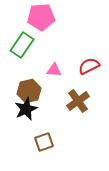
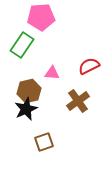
pink triangle: moved 2 px left, 3 px down
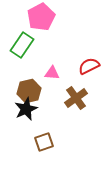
pink pentagon: rotated 24 degrees counterclockwise
brown cross: moved 2 px left, 3 px up
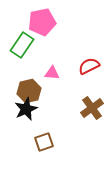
pink pentagon: moved 1 px right, 5 px down; rotated 16 degrees clockwise
brown cross: moved 16 px right, 10 px down
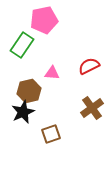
pink pentagon: moved 2 px right, 2 px up
black star: moved 3 px left, 3 px down
brown square: moved 7 px right, 8 px up
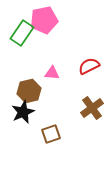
green rectangle: moved 12 px up
